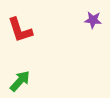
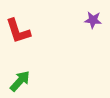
red L-shape: moved 2 px left, 1 px down
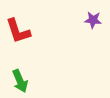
green arrow: rotated 115 degrees clockwise
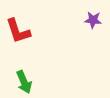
green arrow: moved 4 px right, 1 px down
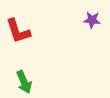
purple star: moved 1 px left
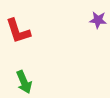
purple star: moved 6 px right
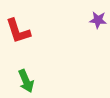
green arrow: moved 2 px right, 1 px up
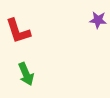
green arrow: moved 7 px up
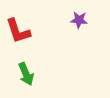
purple star: moved 19 px left
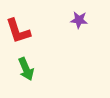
green arrow: moved 5 px up
